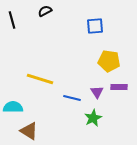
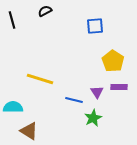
yellow pentagon: moved 4 px right; rotated 25 degrees clockwise
blue line: moved 2 px right, 2 px down
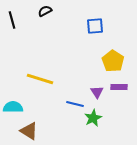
blue line: moved 1 px right, 4 px down
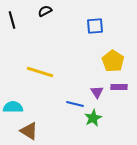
yellow line: moved 7 px up
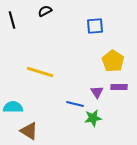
green star: rotated 18 degrees clockwise
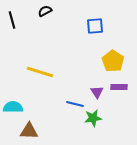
brown triangle: rotated 30 degrees counterclockwise
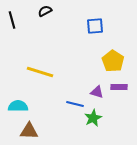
purple triangle: rotated 40 degrees counterclockwise
cyan semicircle: moved 5 px right, 1 px up
green star: rotated 18 degrees counterclockwise
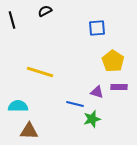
blue square: moved 2 px right, 2 px down
green star: moved 1 px left, 1 px down; rotated 12 degrees clockwise
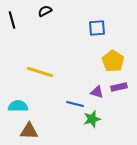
purple rectangle: rotated 14 degrees counterclockwise
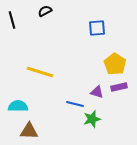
yellow pentagon: moved 2 px right, 3 px down
